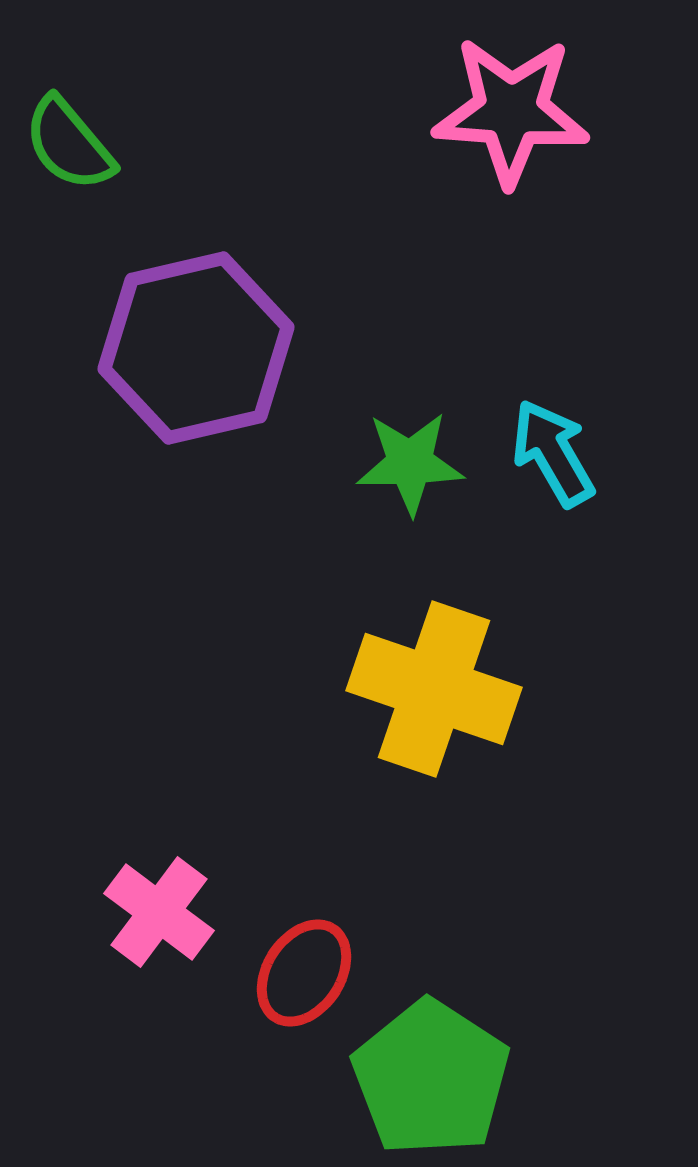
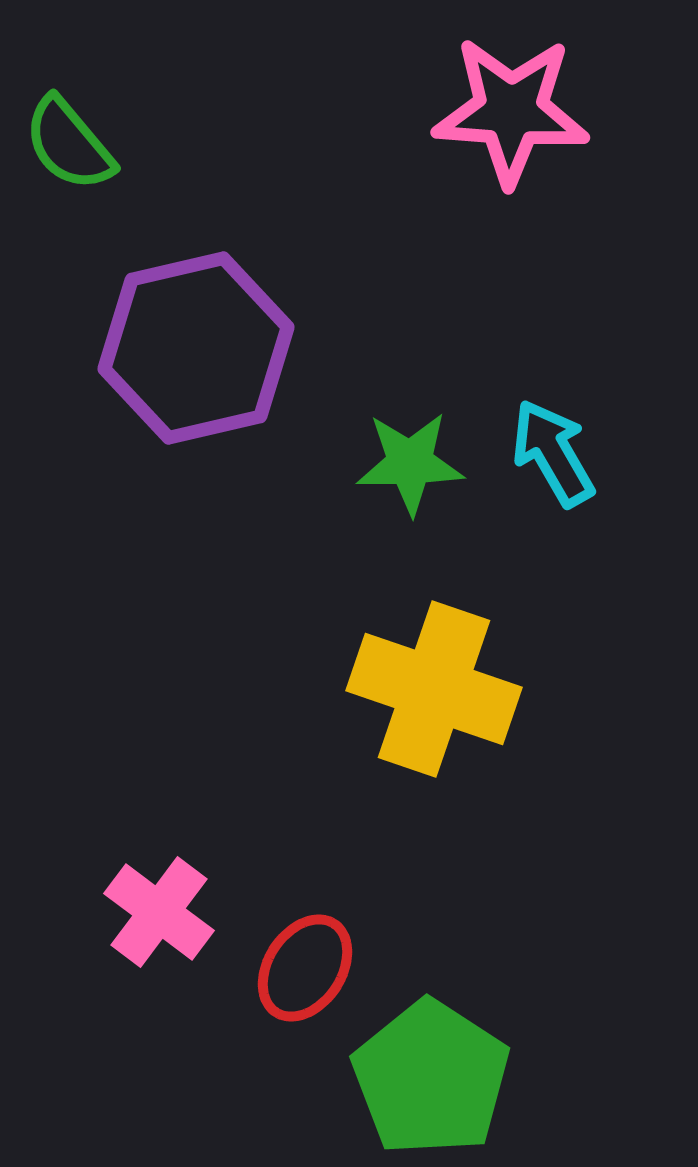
red ellipse: moved 1 px right, 5 px up
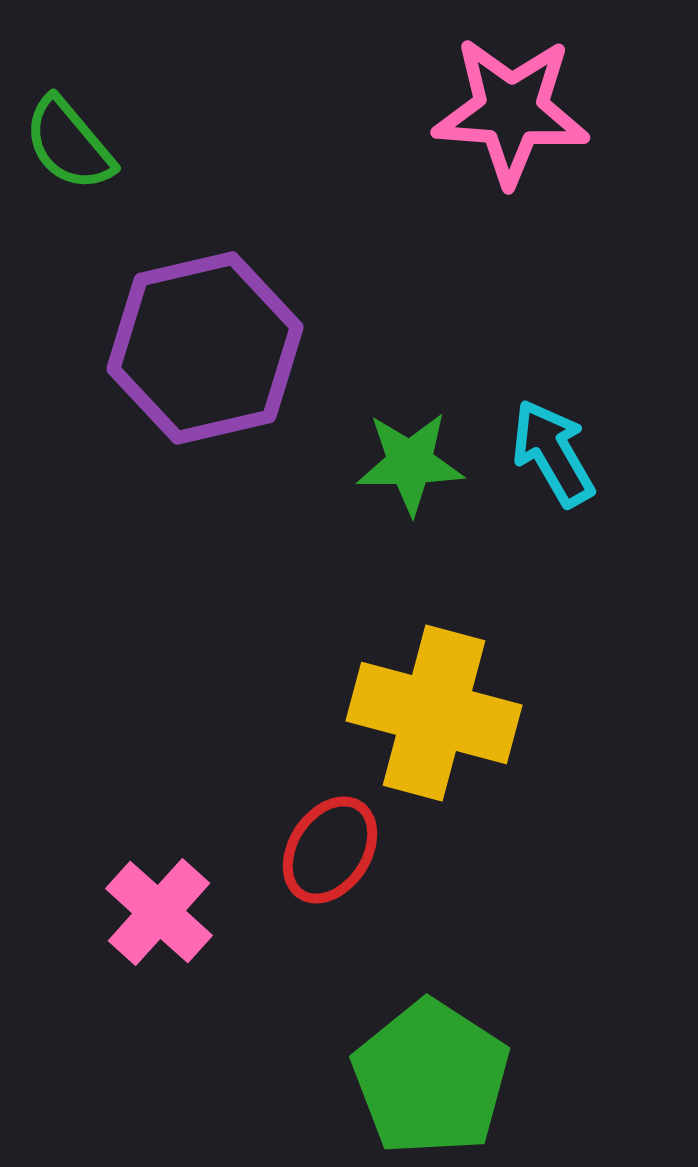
purple hexagon: moved 9 px right
yellow cross: moved 24 px down; rotated 4 degrees counterclockwise
pink cross: rotated 5 degrees clockwise
red ellipse: moved 25 px right, 118 px up
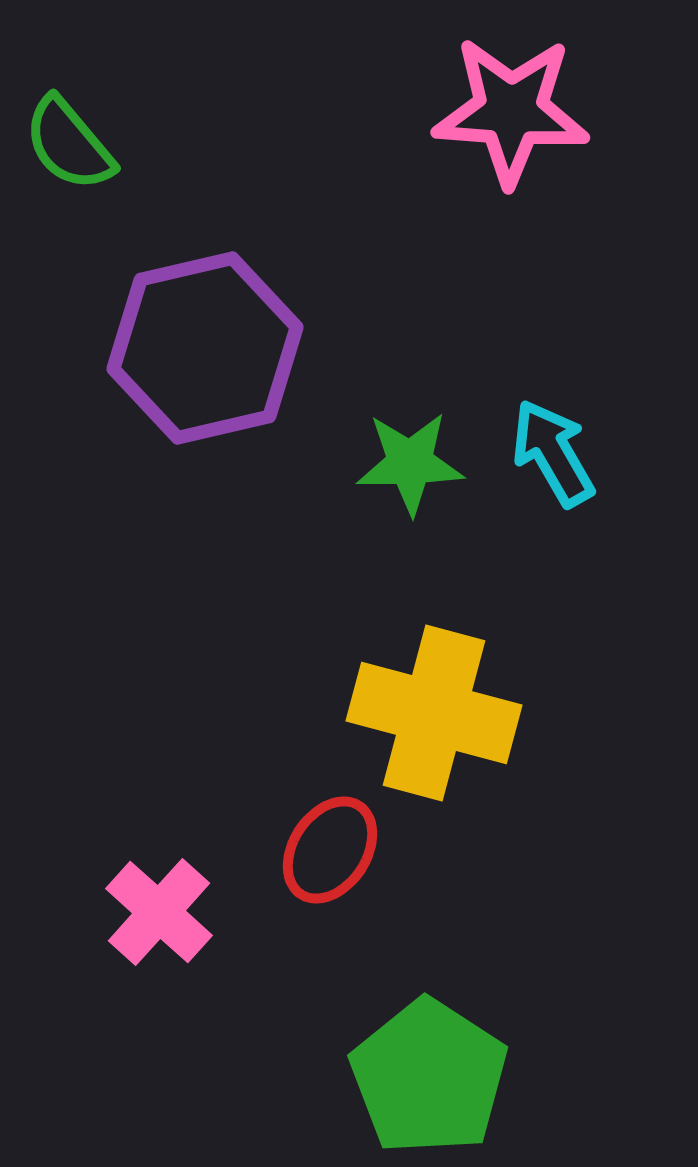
green pentagon: moved 2 px left, 1 px up
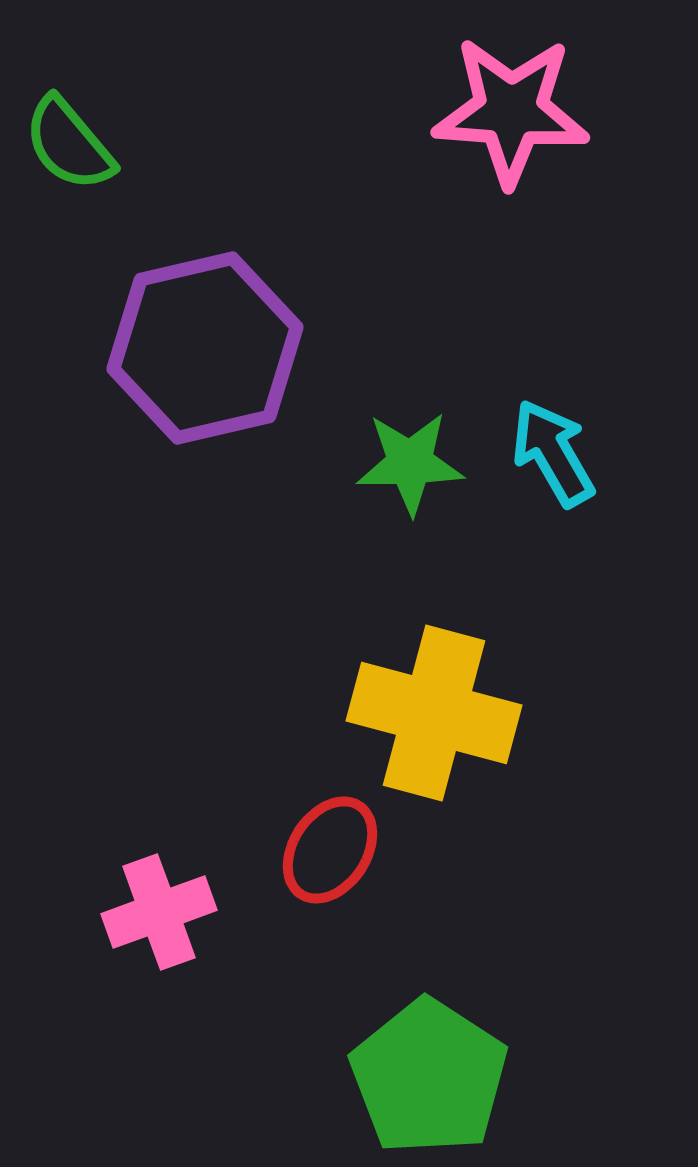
pink cross: rotated 28 degrees clockwise
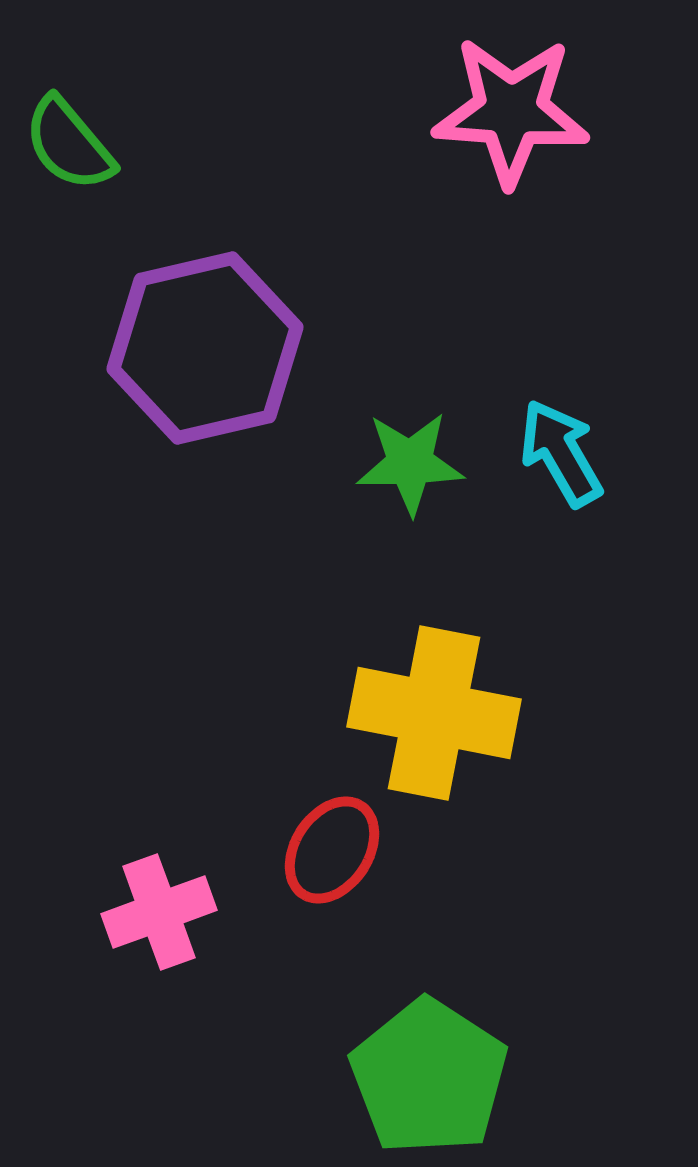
cyan arrow: moved 8 px right
yellow cross: rotated 4 degrees counterclockwise
red ellipse: moved 2 px right
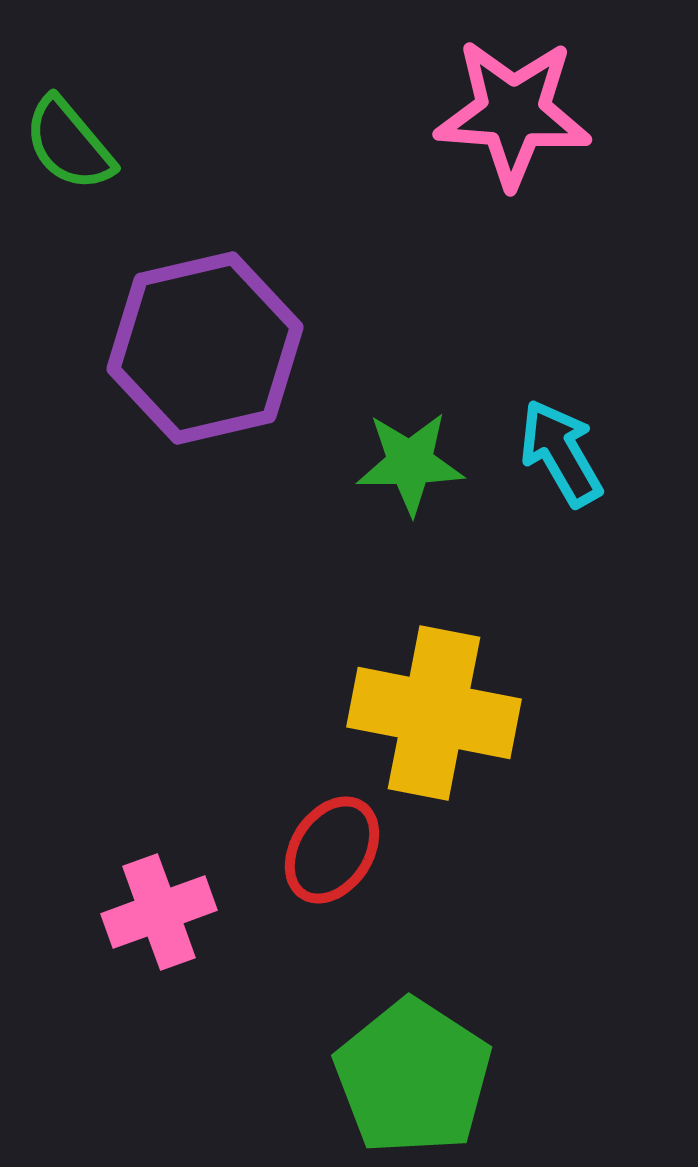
pink star: moved 2 px right, 2 px down
green pentagon: moved 16 px left
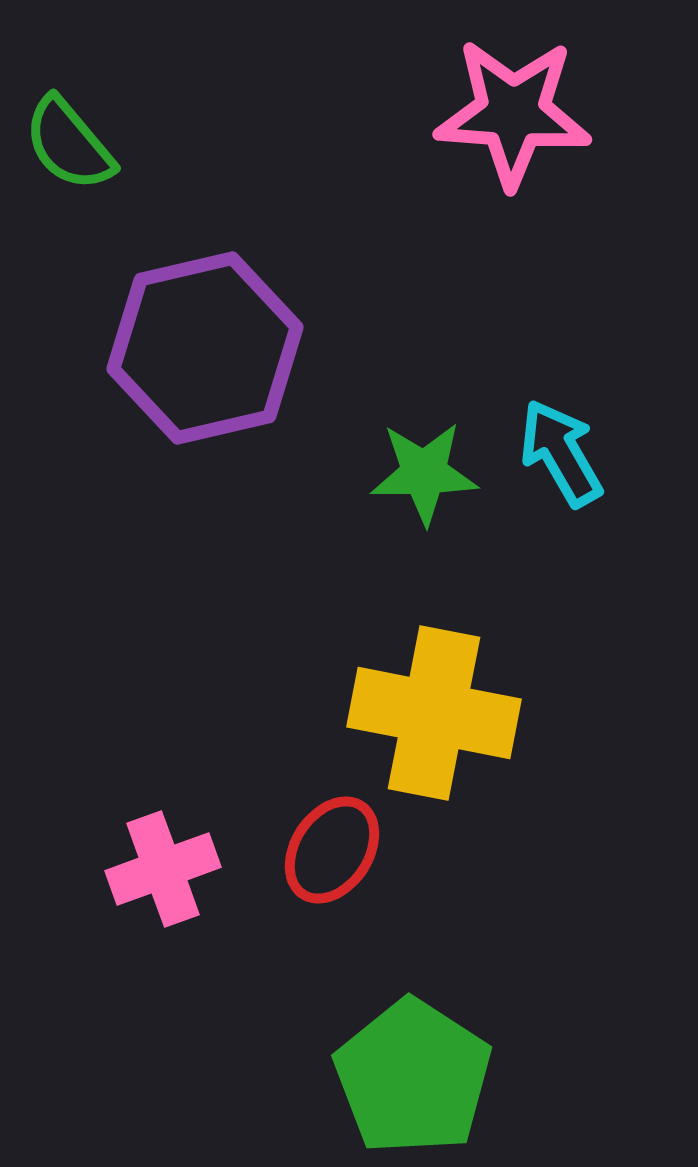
green star: moved 14 px right, 10 px down
pink cross: moved 4 px right, 43 px up
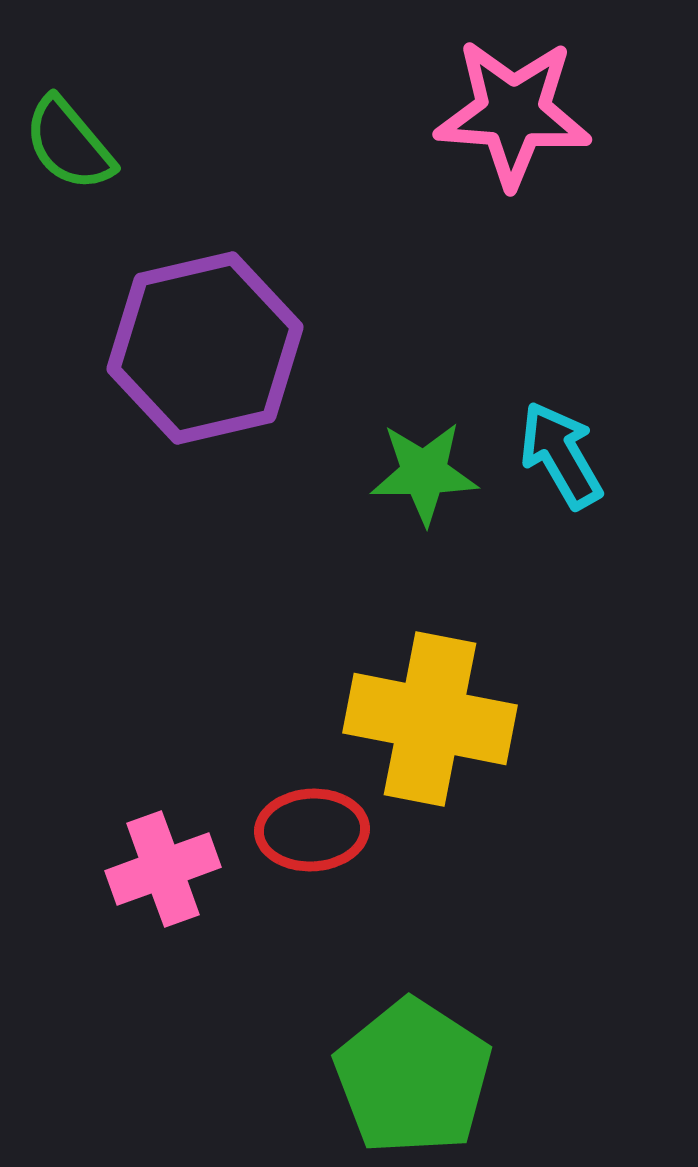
cyan arrow: moved 2 px down
yellow cross: moved 4 px left, 6 px down
red ellipse: moved 20 px left, 20 px up; rotated 54 degrees clockwise
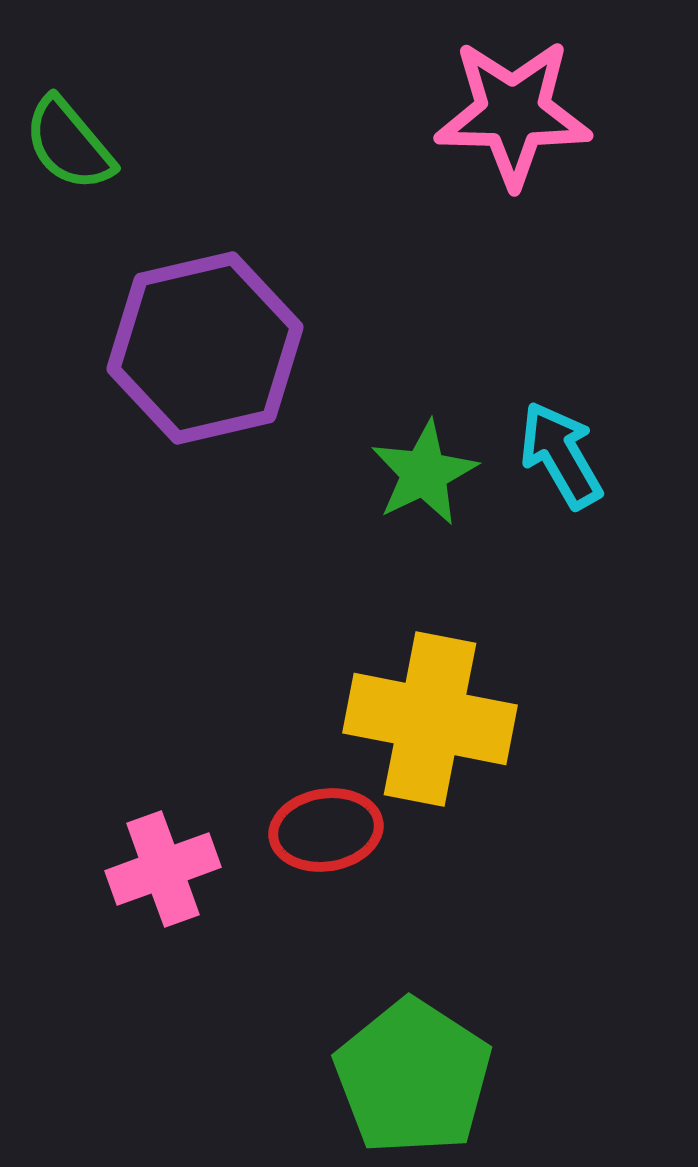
pink star: rotated 3 degrees counterclockwise
green star: rotated 25 degrees counterclockwise
red ellipse: moved 14 px right; rotated 6 degrees counterclockwise
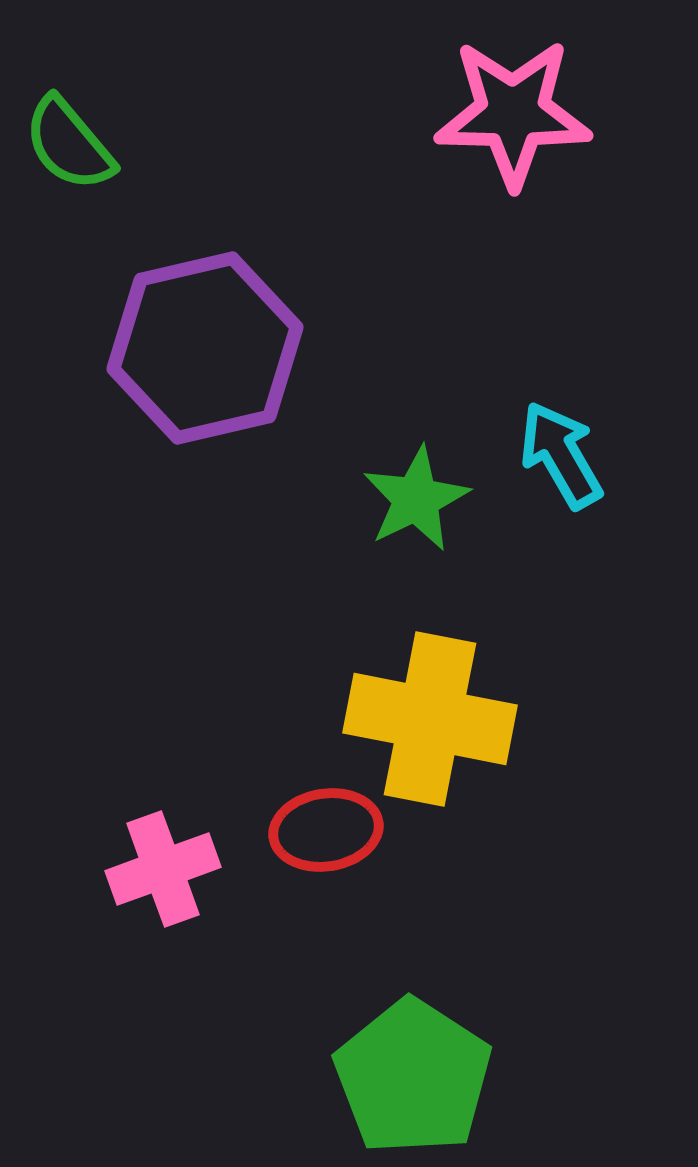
green star: moved 8 px left, 26 px down
